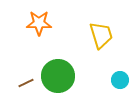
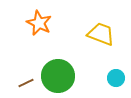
orange star: rotated 25 degrees clockwise
yellow trapezoid: moved 1 px up; rotated 52 degrees counterclockwise
cyan circle: moved 4 px left, 2 px up
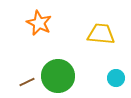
yellow trapezoid: rotated 16 degrees counterclockwise
brown line: moved 1 px right, 1 px up
